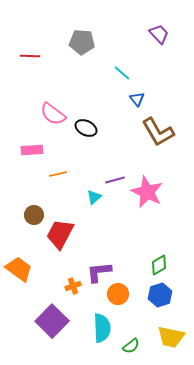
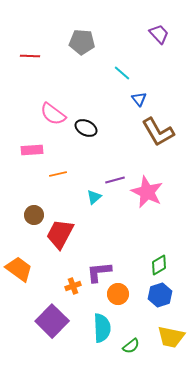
blue triangle: moved 2 px right
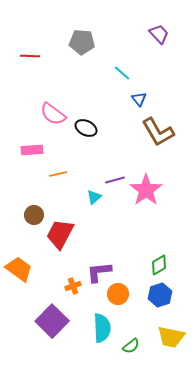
pink star: moved 1 px left, 2 px up; rotated 12 degrees clockwise
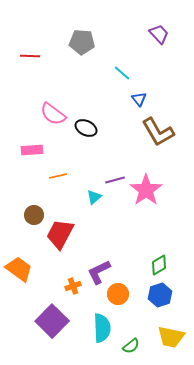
orange line: moved 2 px down
purple L-shape: rotated 20 degrees counterclockwise
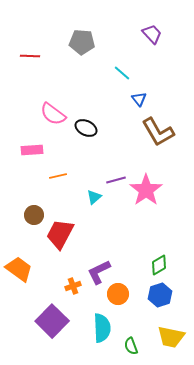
purple trapezoid: moved 7 px left
purple line: moved 1 px right
green semicircle: rotated 108 degrees clockwise
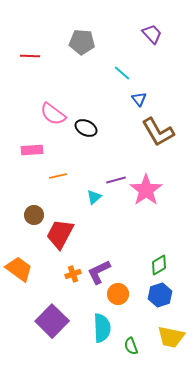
orange cross: moved 12 px up
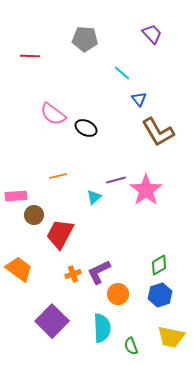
gray pentagon: moved 3 px right, 3 px up
pink rectangle: moved 16 px left, 46 px down
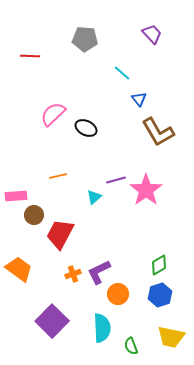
pink semicircle: rotated 100 degrees clockwise
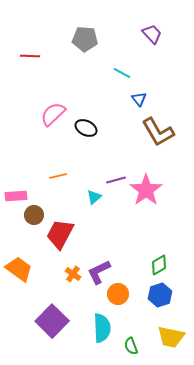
cyan line: rotated 12 degrees counterclockwise
orange cross: rotated 35 degrees counterclockwise
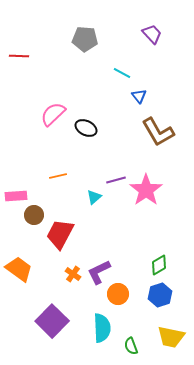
red line: moved 11 px left
blue triangle: moved 3 px up
